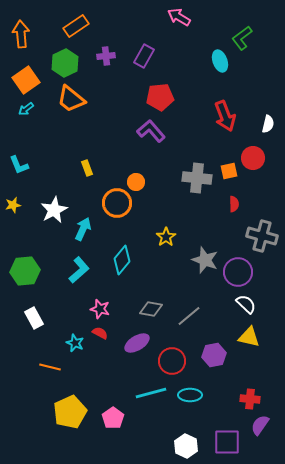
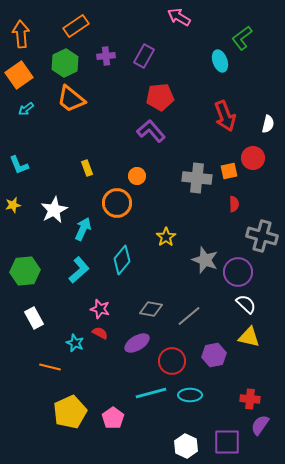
orange square at (26, 80): moved 7 px left, 5 px up
orange circle at (136, 182): moved 1 px right, 6 px up
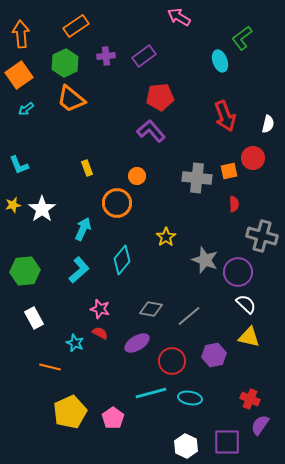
purple rectangle at (144, 56): rotated 25 degrees clockwise
white star at (54, 210): moved 12 px left, 1 px up; rotated 8 degrees counterclockwise
cyan ellipse at (190, 395): moved 3 px down; rotated 10 degrees clockwise
red cross at (250, 399): rotated 18 degrees clockwise
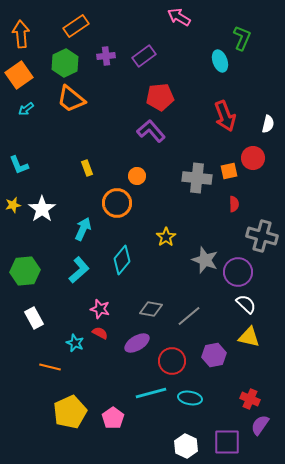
green L-shape at (242, 38): rotated 150 degrees clockwise
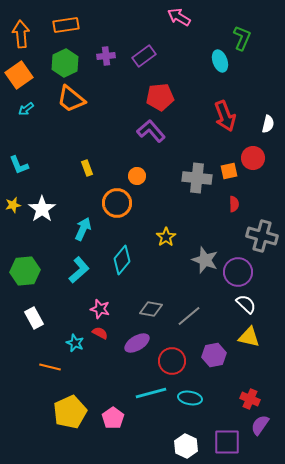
orange rectangle at (76, 26): moved 10 px left, 1 px up; rotated 25 degrees clockwise
